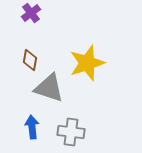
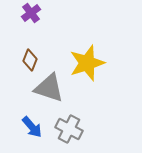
brown diamond: rotated 10 degrees clockwise
blue arrow: rotated 145 degrees clockwise
gray cross: moved 2 px left, 3 px up; rotated 20 degrees clockwise
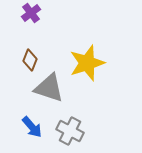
gray cross: moved 1 px right, 2 px down
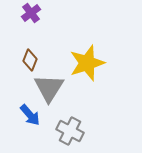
gray triangle: rotated 44 degrees clockwise
blue arrow: moved 2 px left, 12 px up
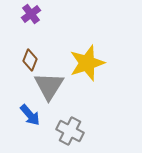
purple cross: moved 1 px down
gray triangle: moved 2 px up
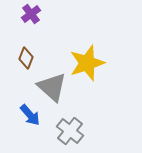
brown diamond: moved 4 px left, 2 px up
gray triangle: moved 3 px right, 1 px down; rotated 20 degrees counterclockwise
gray cross: rotated 12 degrees clockwise
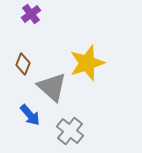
brown diamond: moved 3 px left, 6 px down
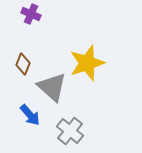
purple cross: rotated 30 degrees counterclockwise
